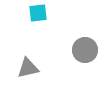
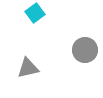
cyan square: moved 3 px left; rotated 30 degrees counterclockwise
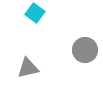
cyan square: rotated 18 degrees counterclockwise
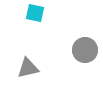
cyan square: rotated 24 degrees counterclockwise
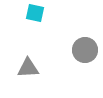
gray triangle: rotated 10 degrees clockwise
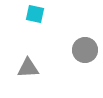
cyan square: moved 1 px down
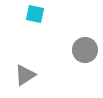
gray triangle: moved 3 px left, 7 px down; rotated 30 degrees counterclockwise
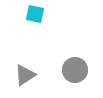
gray circle: moved 10 px left, 20 px down
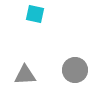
gray triangle: rotated 30 degrees clockwise
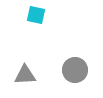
cyan square: moved 1 px right, 1 px down
